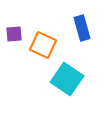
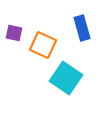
purple square: moved 1 px up; rotated 18 degrees clockwise
cyan square: moved 1 px left, 1 px up
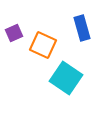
purple square: rotated 36 degrees counterclockwise
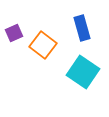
orange square: rotated 12 degrees clockwise
cyan square: moved 17 px right, 6 px up
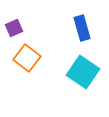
purple square: moved 5 px up
orange square: moved 16 px left, 13 px down
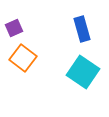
blue rectangle: moved 1 px down
orange square: moved 4 px left
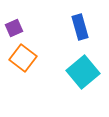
blue rectangle: moved 2 px left, 2 px up
cyan square: rotated 16 degrees clockwise
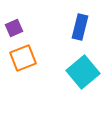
blue rectangle: rotated 30 degrees clockwise
orange square: rotated 32 degrees clockwise
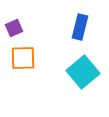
orange square: rotated 20 degrees clockwise
